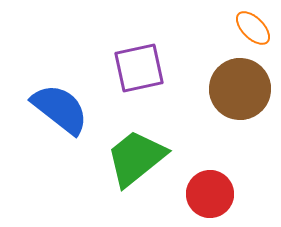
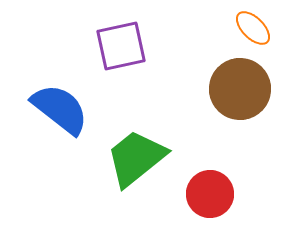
purple square: moved 18 px left, 22 px up
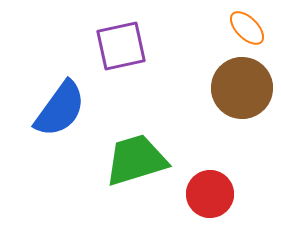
orange ellipse: moved 6 px left
brown circle: moved 2 px right, 1 px up
blue semicircle: rotated 88 degrees clockwise
green trapezoid: moved 2 px down; rotated 22 degrees clockwise
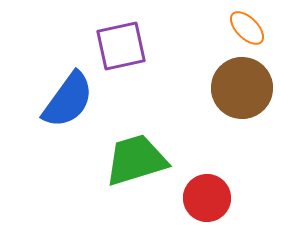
blue semicircle: moved 8 px right, 9 px up
red circle: moved 3 px left, 4 px down
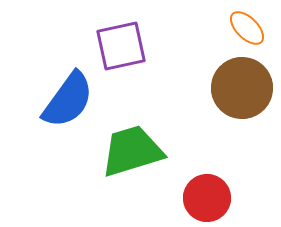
green trapezoid: moved 4 px left, 9 px up
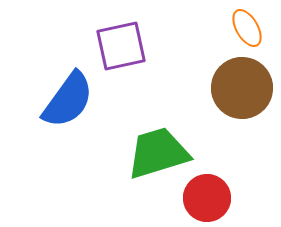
orange ellipse: rotated 15 degrees clockwise
green trapezoid: moved 26 px right, 2 px down
